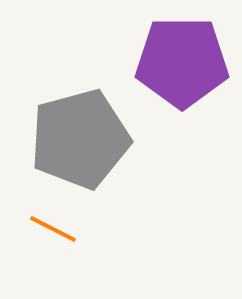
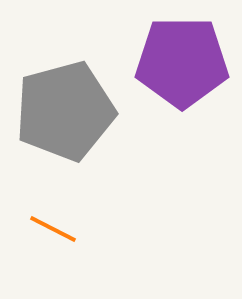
gray pentagon: moved 15 px left, 28 px up
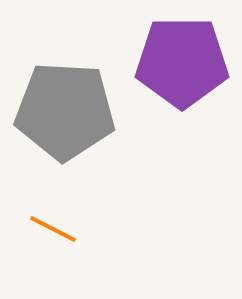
gray pentagon: rotated 18 degrees clockwise
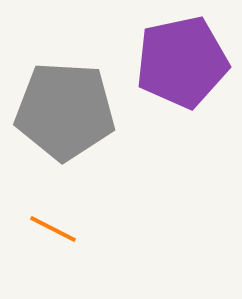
purple pentagon: rotated 12 degrees counterclockwise
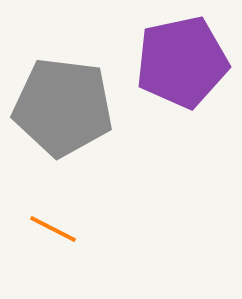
gray pentagon: moved 2 px left, 4 px up; rotated 4 degrees clockwise
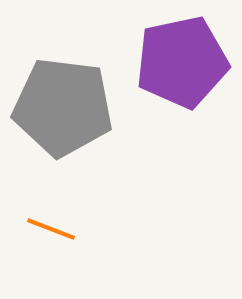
orange line: moved 2 px left; rotated 6 degrees counterclockwise
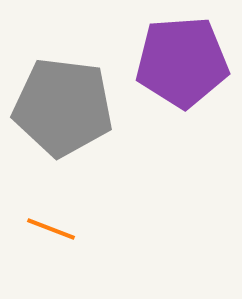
purple pentagon: rotated 8 degrees clockwise
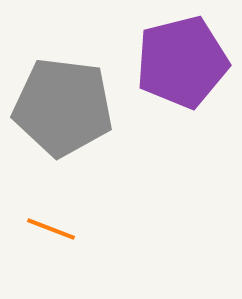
purple pentagon: rotated 10 degrees counterclockwise
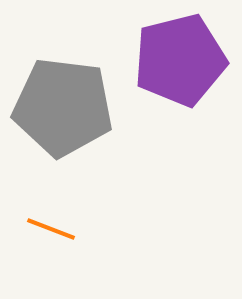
purple pentagon: moved 2 px left, 2 px up
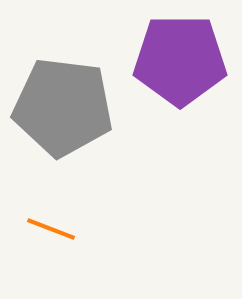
purple pentagon: rotated 14 degrees clockwise
